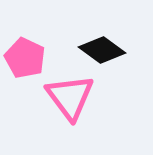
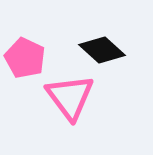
black diamond: rotated 6 degrees clockwise
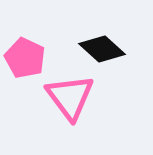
black diamond: moved 1 px up
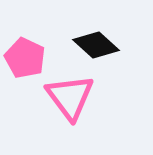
black diamond: moved 6 px left, 4 px up
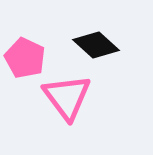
pink triangle: moved 3 px left
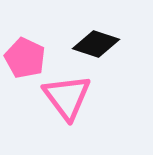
black diamond: moved 1 px up; rotated 24 degrees counterclockwise
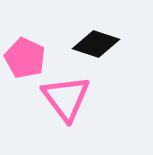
pink triangle: moved 1 px left, 1 px down
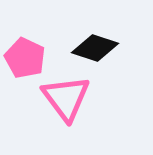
black diamond: moved 1 px left, 4 px down
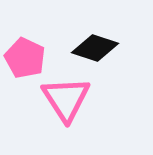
pink triangle: moved 1 px down; rotated 4 degrees clockwise
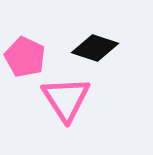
pink pentagon: moved 1 px up
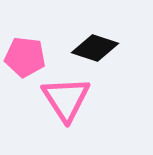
pink pentagon: rotated 18 degrees counterclockwise
